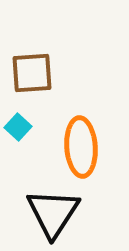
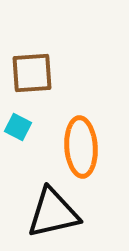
cyan square: rotated 16 degrees counterclockwise
black triangle: rotated 44 degrees clockwise
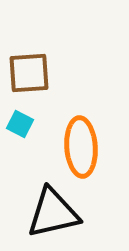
brown square: moved 3 px left
cyan square: moved 2 px right, 3 px up
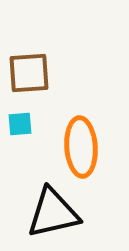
cyan square: rotated 32 degrees counterclockwise
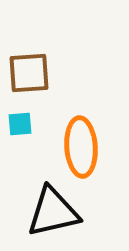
black triangle: moved 1 px up
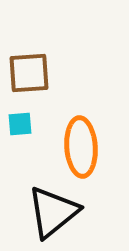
black triangle: rotated 26 degrees counterclockwise
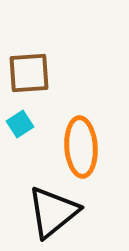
cyan square: rotated 28 degrees counterclockwise
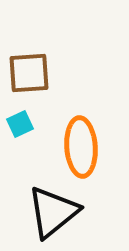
cyan square: rotated 8 degrees clockwise
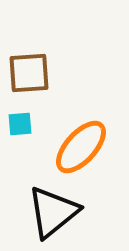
cyan square: rotated 20 degrees clockwise
orange ellipse: rotated 46 degrees clockwise
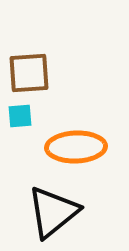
cyan square: moved 8 px up
orange ellipse: moved 5 px left; rotated 46 degrees clockwise
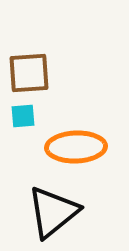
cyan square: moved 3 px right
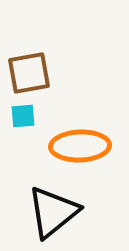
brown square: rotated 6 degrees counterclockwise
orange ellipse: moved 4 px right, 1 px up
